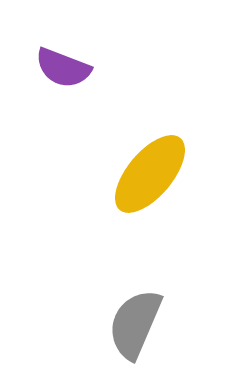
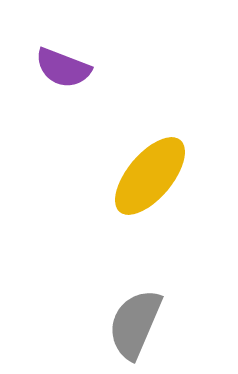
yellow ellipse: moved 2 px down
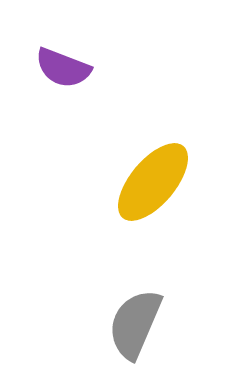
yellow ellipse: moved 3 px right, 6 px down
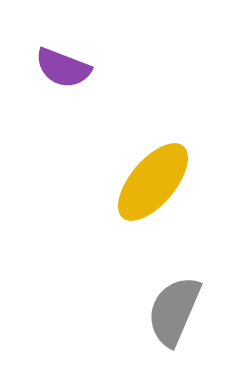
gray semicircle: moved 39 px right, 13 px up
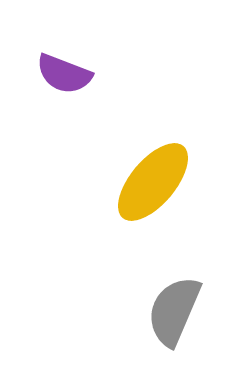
purple semicircle: moved 1 px right, 6 px down
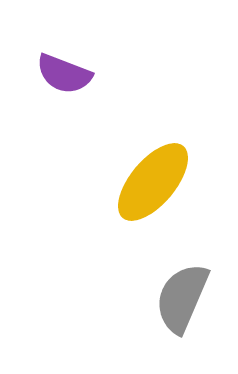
gray semicircle: moved 8 px right, 13 px up
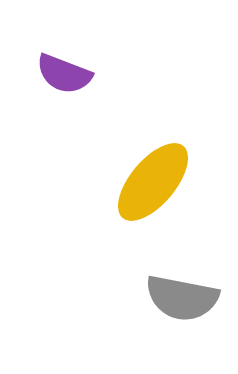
gray semicircle: rotated 102 degrees counterclockwise
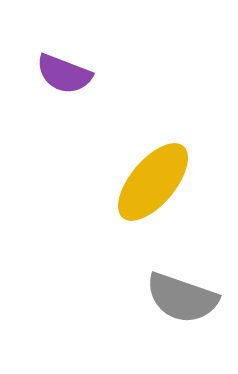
gray semicircle: rotated 8 degrees clockwise
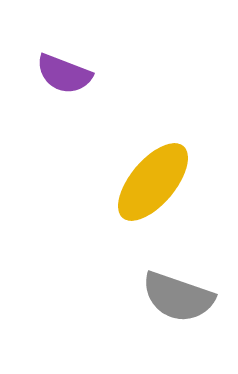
gray semicircle: moved 4 px left, 1 px up
